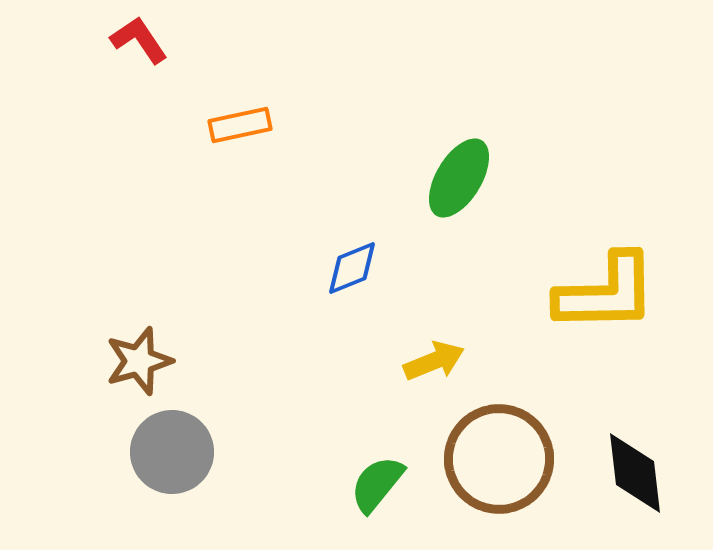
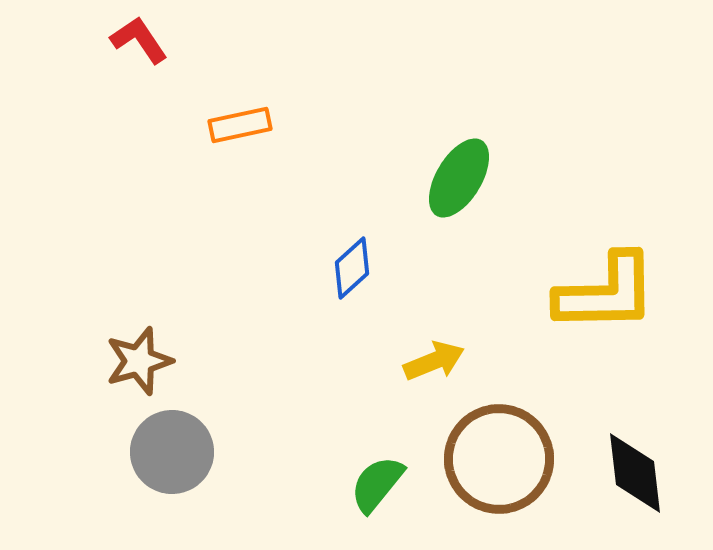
blue diamond: rotated 20 degrees counterclockwise
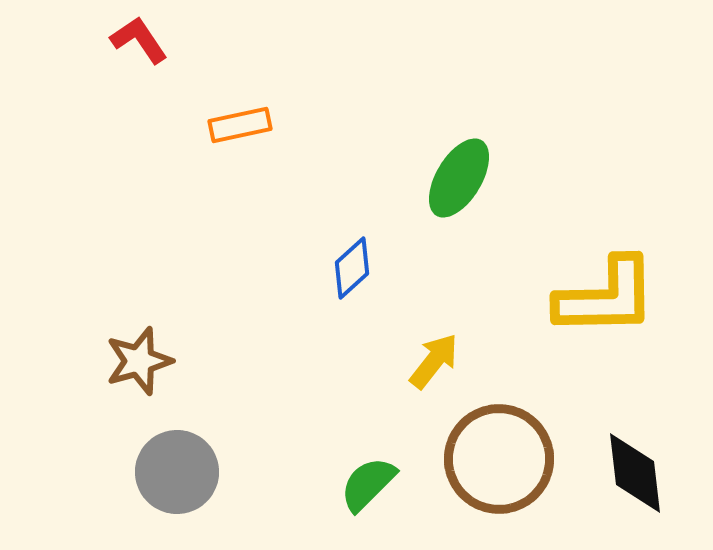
yellow L-shape: moved 4 px down
yellow arrow: rotated 30 degrees counterclockwise
gray circle: moved 5 px right, 20 px down
green semicircle: moved 9 px left; rotated 6 degrees clockwise
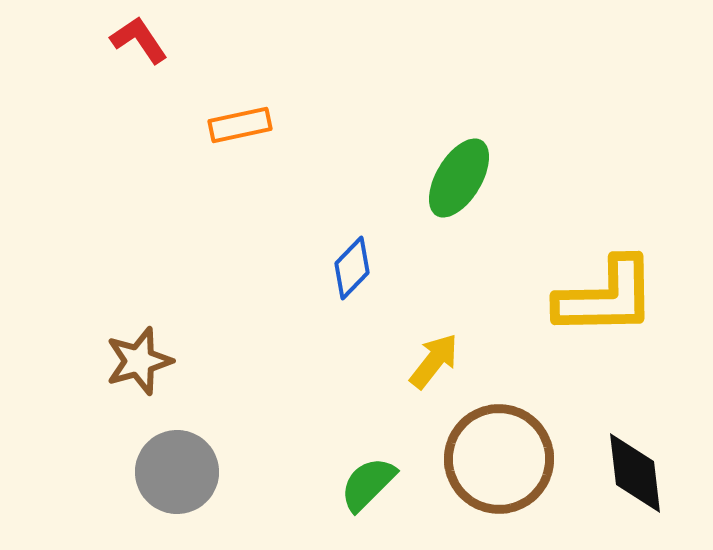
blue diamond: rotated 4 degrees counterclockwise
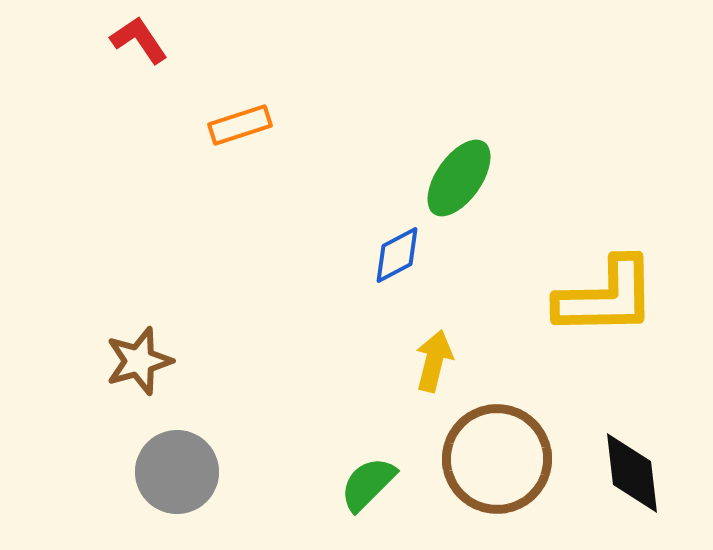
orange rectangle: rotated 6 degrees counterclockwise
green ellipse: rotated 4 degrees clockwise
blue diamond: moved 45 px right, 13 px up; rotated 18 degrees clockwise
yellow arrow: rotated 24 degrees counterclockwise
brown circle: moved 2 px left
black diamond: moved 3 px left
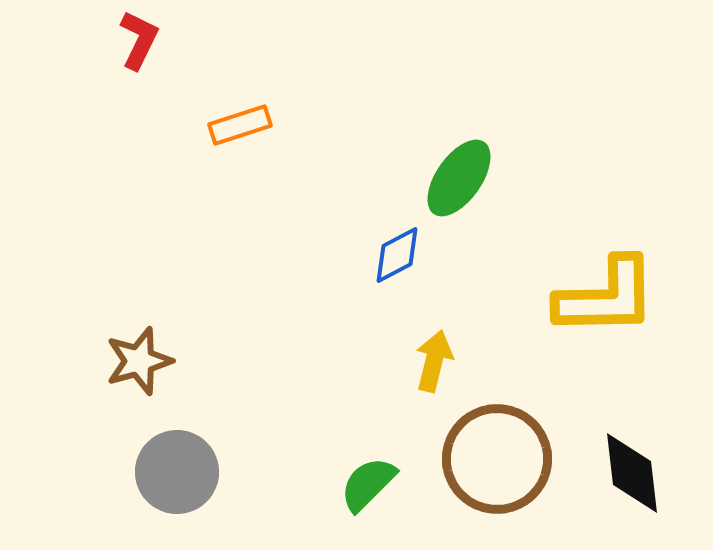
red L-shape: rotated 60 degrees clockwise
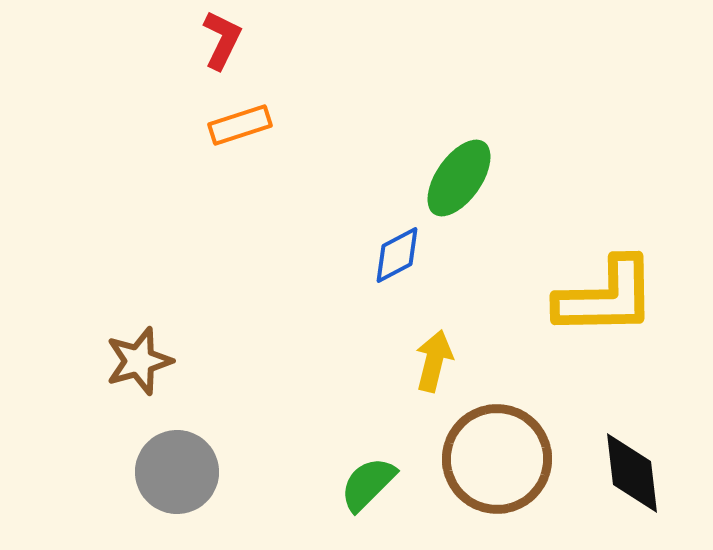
red L-shape: moved 83 px right
